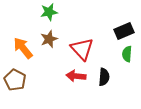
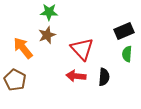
green star: rotated 12 degrees clockwise
brown star: moved 2 px left, 4 px up
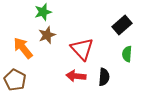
green star: moved 6 px left; rotated 18 degrees counterclockwise
black rectangle: moved 2 px left, 6 px up; rotated 18 degrees counterclockwise
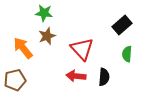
green star: moved 1 px right, 1 px down; rotated 24 degrees clockwise
brown star: moved 1 px down
brown pentagon: rotated 30 degrees clockwise
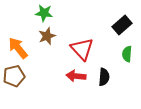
orange arrow: moved 5 px left
brown pentagon: moved 1 px left, 4 px up
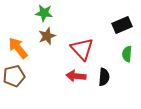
black rectangle: rotated 18 degrees clockwise
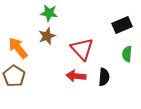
green star: moved 5 px right
brown pentagon: rotated 25 degrees counterclockwise
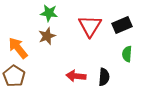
red triangle: moved 8 px right, 23 px up; rotated 15 degrees clockwise
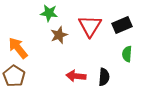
brown star: moved 12 px right, 1 px up
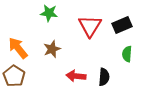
brown star: moved 7 px left, 14 px down
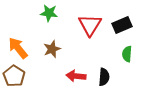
red triangle: moved 1 px up
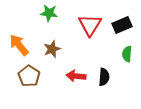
orange arrow: moved 1 px right, 3 px up
brown pentagon: moved 15 px right
